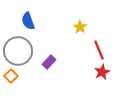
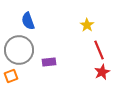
yellow star: moved 7 px right, 2 px up
gray circle: moved 1 px right, 1 px up
purple rectangle: rotated 40 degrees clockwise
orange square: rotated 24 degrees clockwise
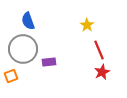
gray circle: moved 4 px right, 1 px up
